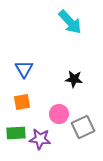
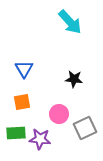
gray square: moved 2 px right, 1 px down
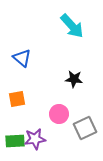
cyan arrow: moved 2 px right, 4 px down
blue triangle: moved 2 px left, 11 px up; rotated 18 degrees counterclockwise
orange square: moved 5 px left, 3 px up
green rectangle: moved 1 px left, 8 px down
purple star: moved 5 px left; rotated 15 degrees counterclockwise
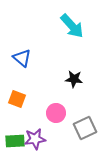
orange square: rotated 30 degrees clockwise
pink circle: moved 3 px left, 1 px up
